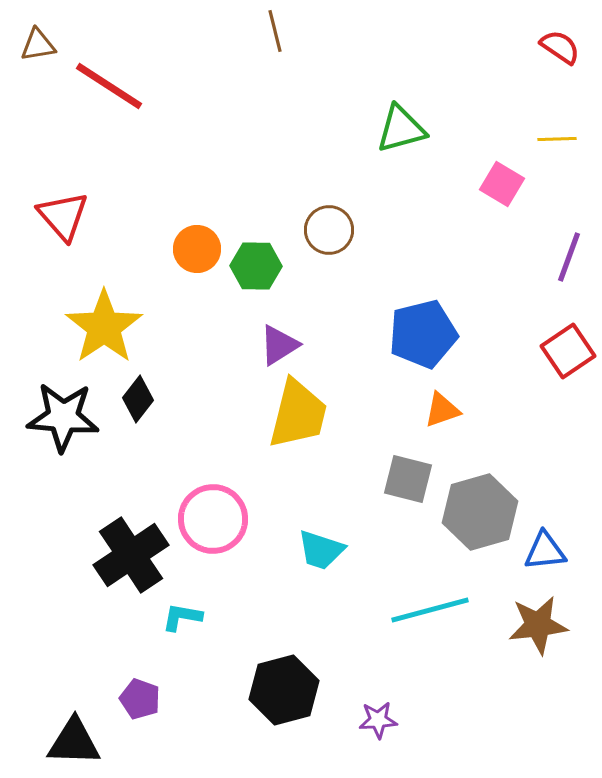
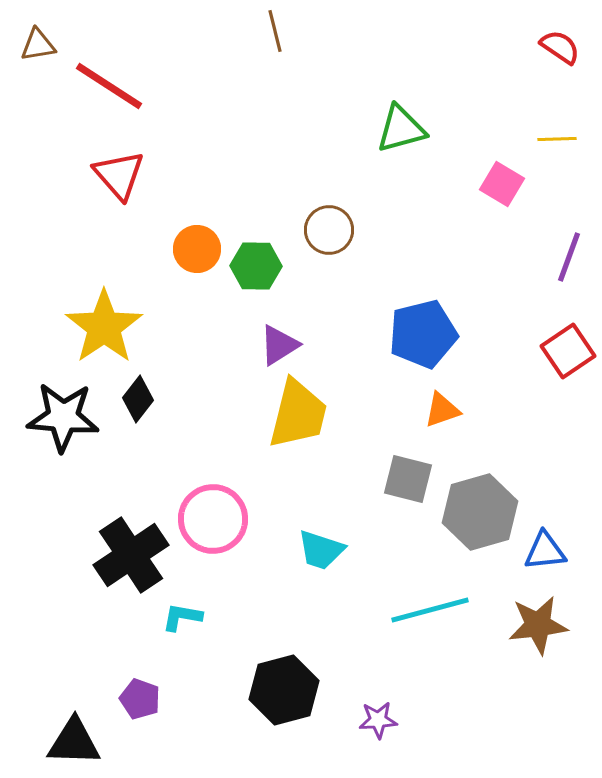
red triangle: moved 56 px right, 41 px up
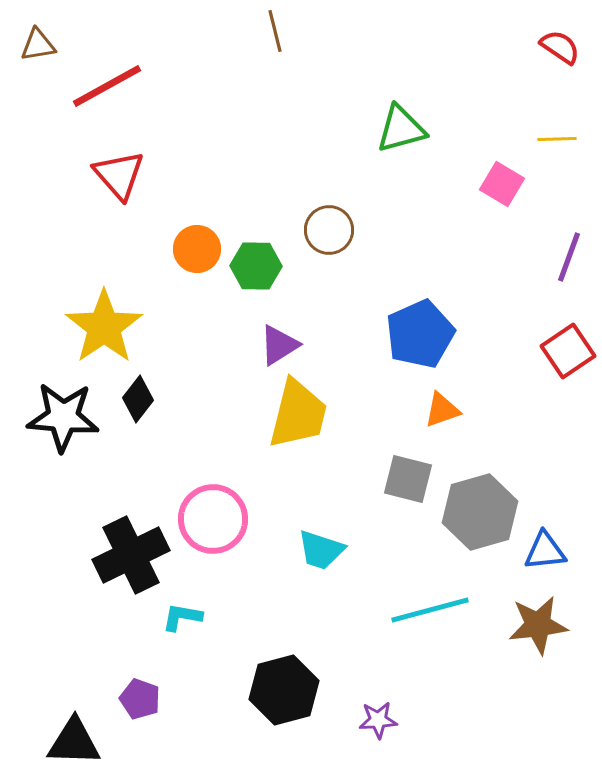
red line: moved 2 px left; rotated 62 degrees counterclockwise
blue pentagon: moved 3 px left; rotated 10 degrees counterclockwise
black cross: rotated 8 degrees clockwise
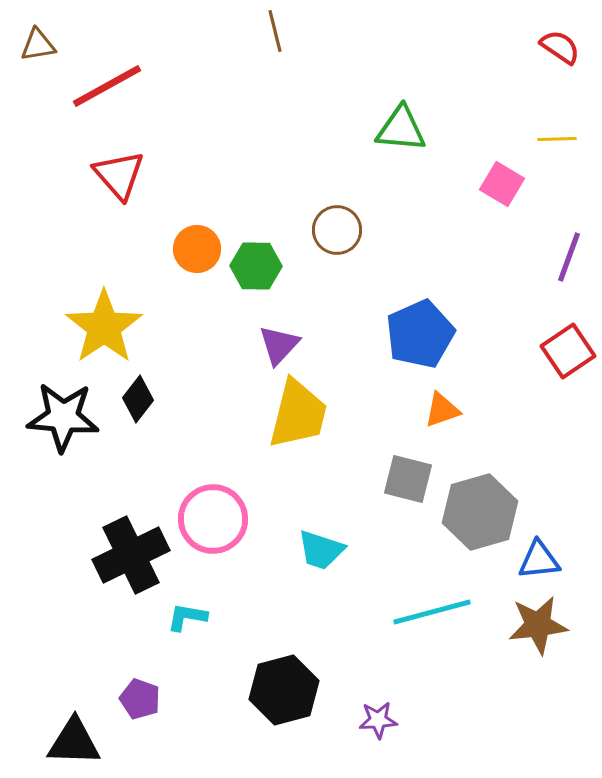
green triangle: rotated 20 degrees clockwise
brown circle: moved 8 px right
purple triangle: rotated 15 degrees counterclockwise
blue triangle: moved 6 px left, 9 px down
cyan line: moved 2 px right, 2 px down
cyan L-shape: moved 5 px right
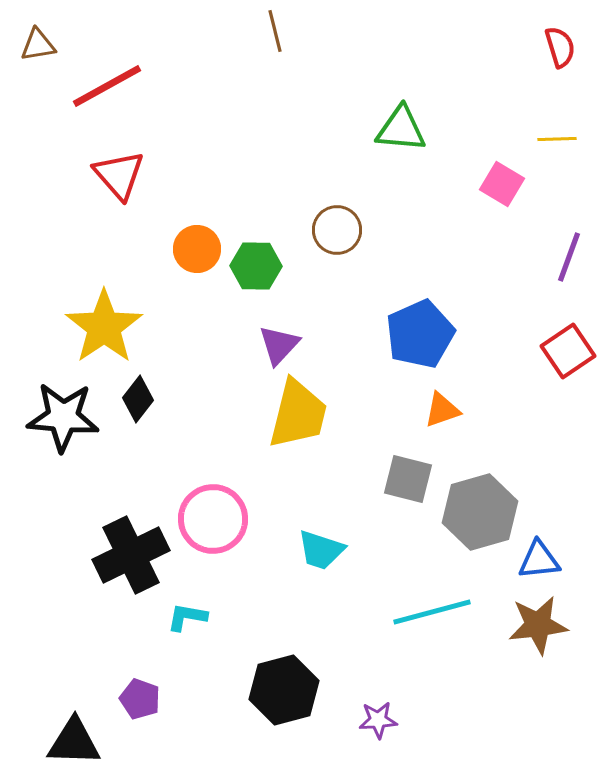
red semicircle: rotated 39 degrees clockwise
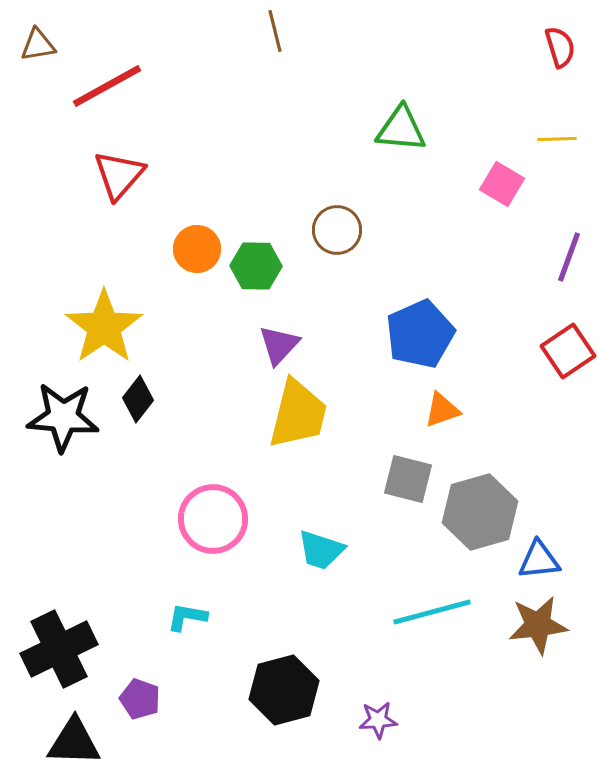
red triangle: rotated 22 degrees clockwise
black cross: moved 72 px left, 94 px down
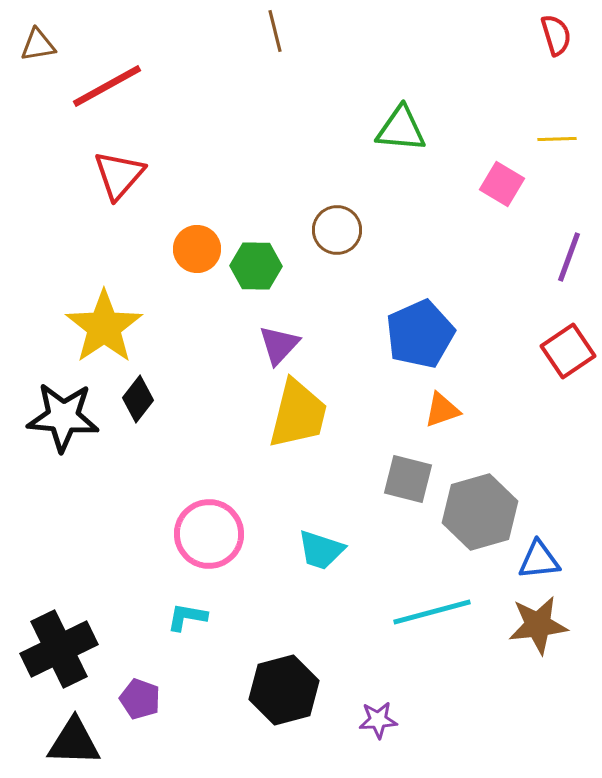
red semicircle: moved 4 px left, 12 px up
pink circle: moved 4 px left, 15 px down
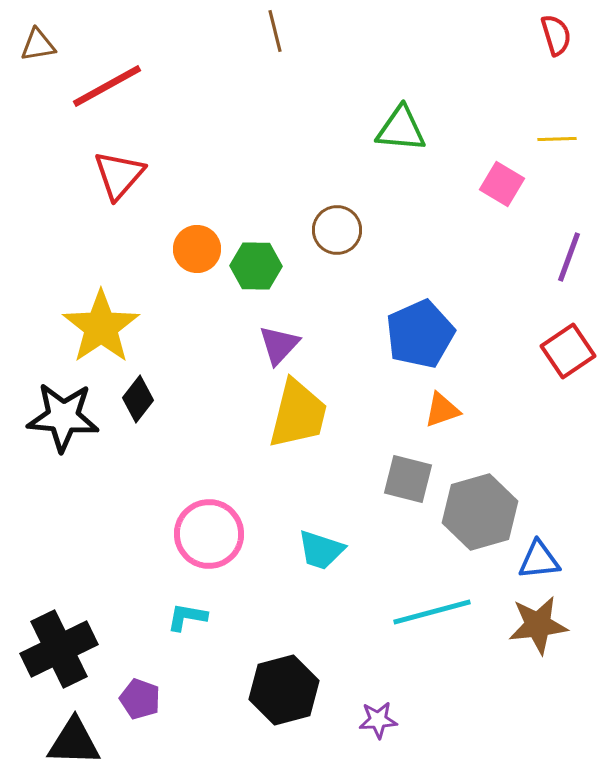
yellow star: moved 3 px left
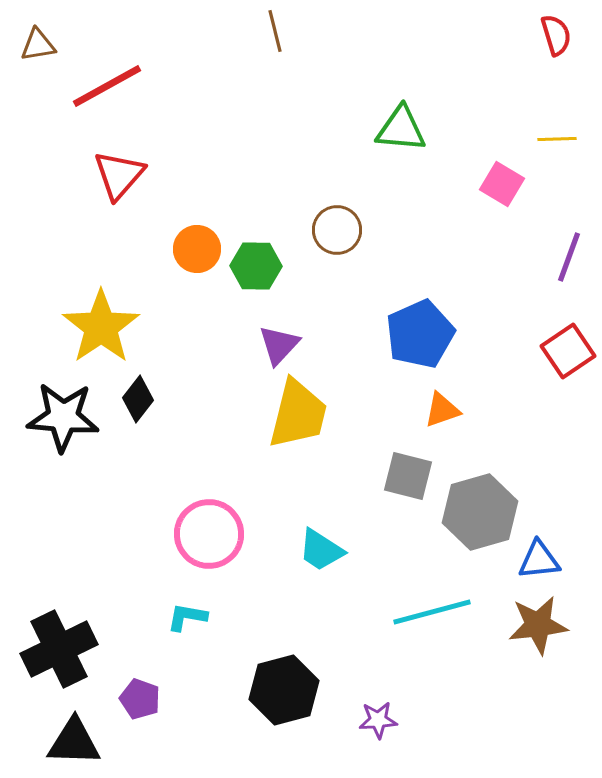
gray square: moved 3 px up
cyan trapezoid: rotated 15 degrees clockwise
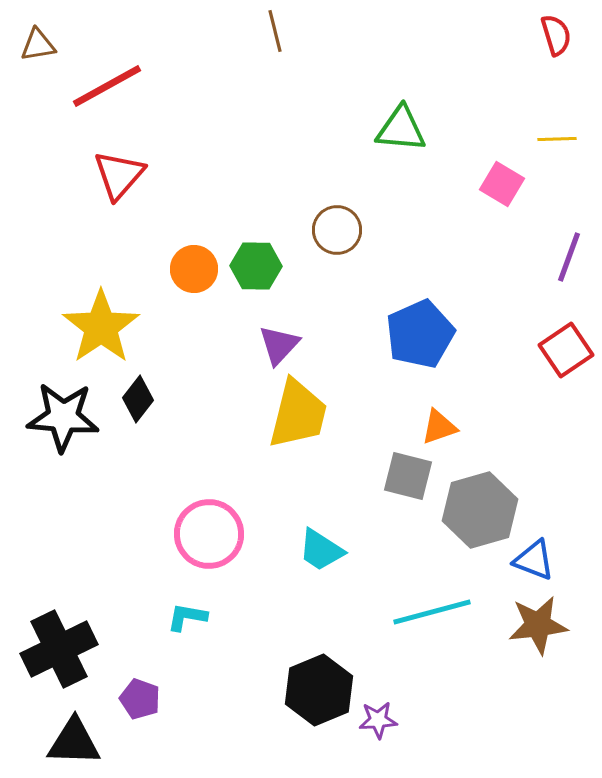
orange circle: moved 3 px left, 20 px down
red square: moved 2 px left, 1 px up
orange triangle: moved 3 px left, 17 px down
gray hexagon: moved 2 px up
blue triangle: moved 5 px left; rotated 27 degrees clockwise
black hexagon: moved 35 px right; rotated 8 degrees counterclockwise
